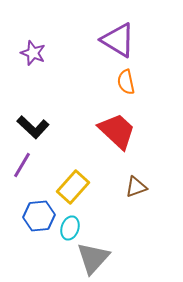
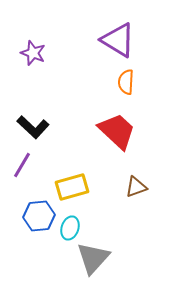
orange semicircle: rotated 15 degrees clockwise
yellow rectangle: moved 1 px left; rotated 32 degrees clockwise
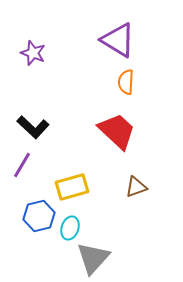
blue hexagon: rotated 8 degrees counterclockwise
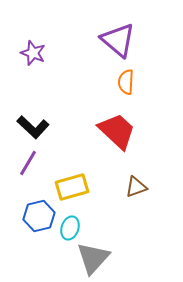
purple triangle: rotated 9 degrees clockwise
purple line: moved 6 px right, 2 px up
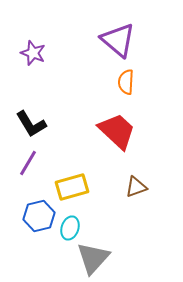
black L-shape: moved 2 px left, 3 px up; rotated 16 degrees clockwise
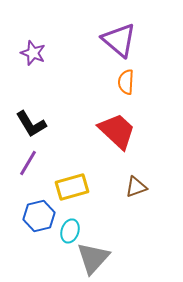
purple triangle: moved 1 px right
cyan ellipse: moved 3 px down
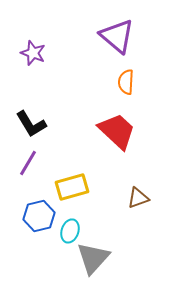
purple triangle: moved 2 px left, 4 px up
brown triangle: moved 2 px right, 11 px down
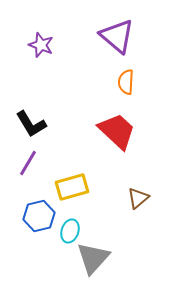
purple star: moved 8 px right, 8 px up
brown triangle: rotated 20 degrees counterclockwise
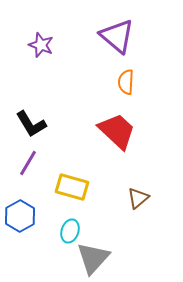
yellow rectangle: rotated 32 degrees clockwise
blue hexagon: moved 19 px left; rotated 16 degrees counterclockwise
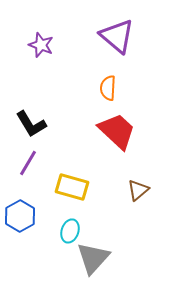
orange semicircle: moved 18 px left, 6 px down
brown triangle: moved 8 px up
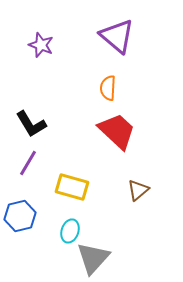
blue hexagon: rotated 16 degrees clockwise
